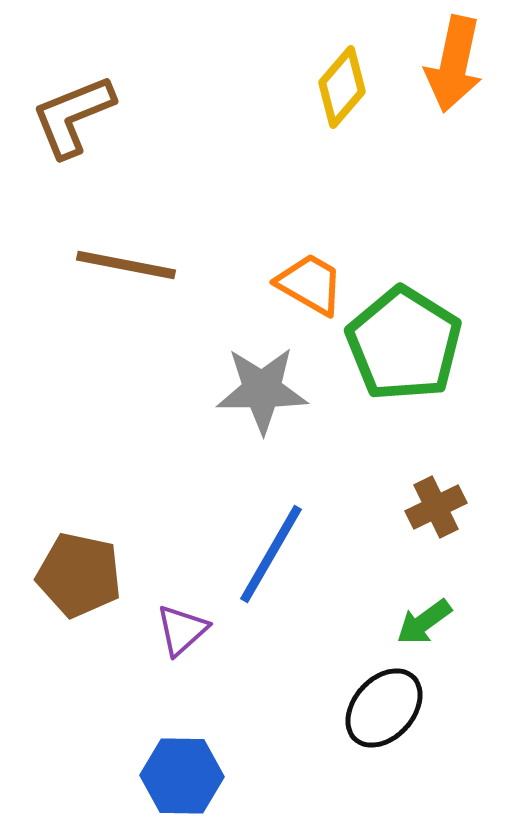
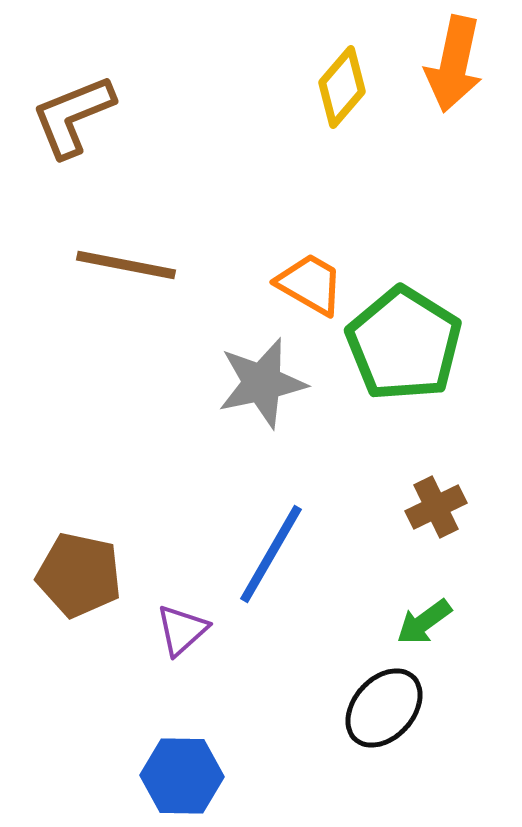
gray star: moved 7 px up; rotated 12 degrees counterclockwise
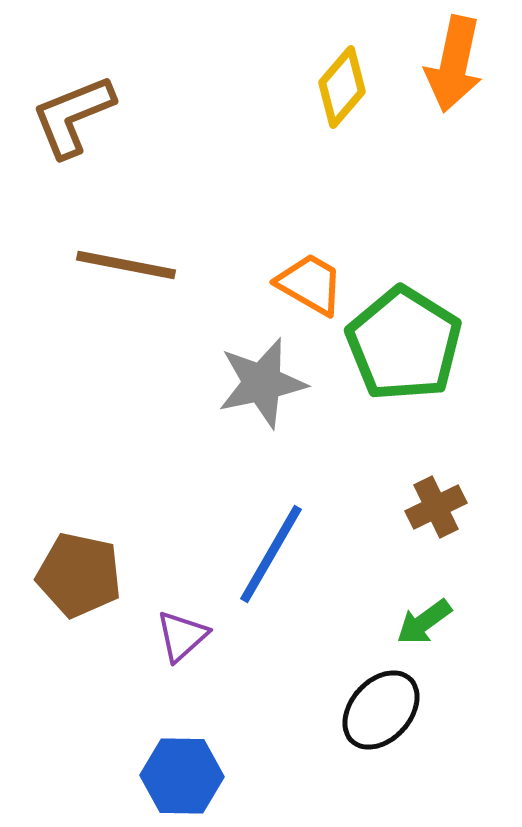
purple triangle: moved 6 px down
black ellipse: moved 3 px left, 2 px down
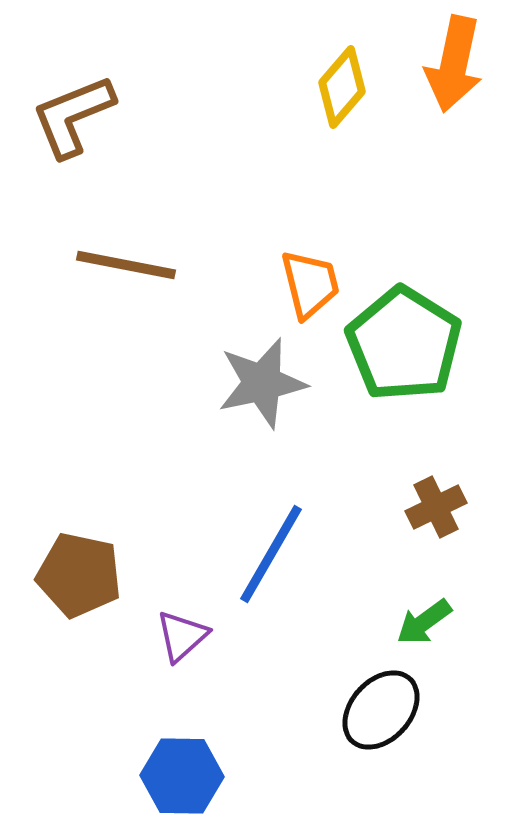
orange trapezoid: rotated 46 degrees clockwise
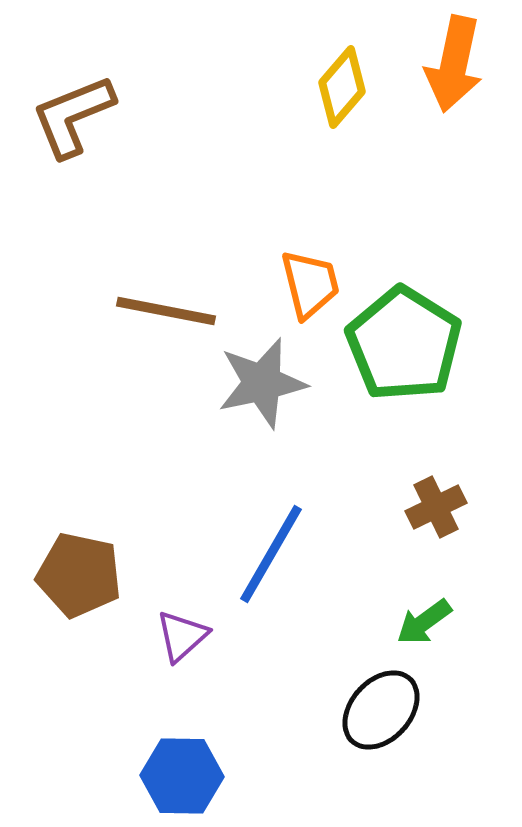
brown line: moved 40 px right, 46 px down
